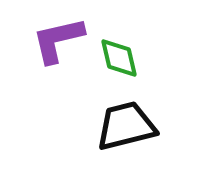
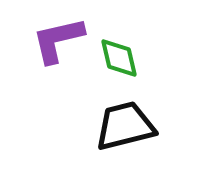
black trapezoid: moved 1 px left
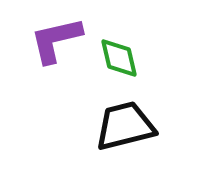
purple L-shape: moved 2 px left
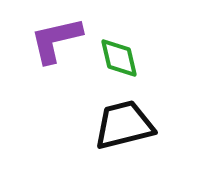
black trapezoid: moved 1 px left, 1 px up
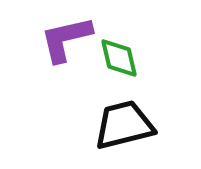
purple L-shape: moved 10 px right, 1 px up
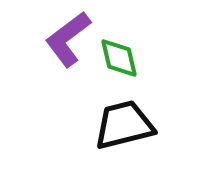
purple L-shape: moved 2 px right; rotated 24 degrees counterclockwise
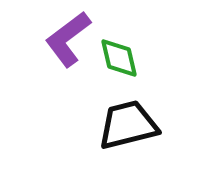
black trapezoid: moved 4 px right
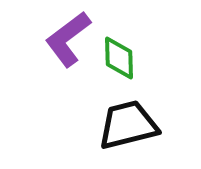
green diamond: rotated 12 degrees clockwise
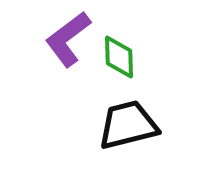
green diamond: moved 1 px up
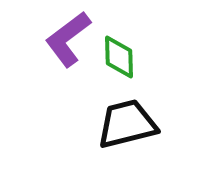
black trapezoid: moved 1 px left, 1 px up
